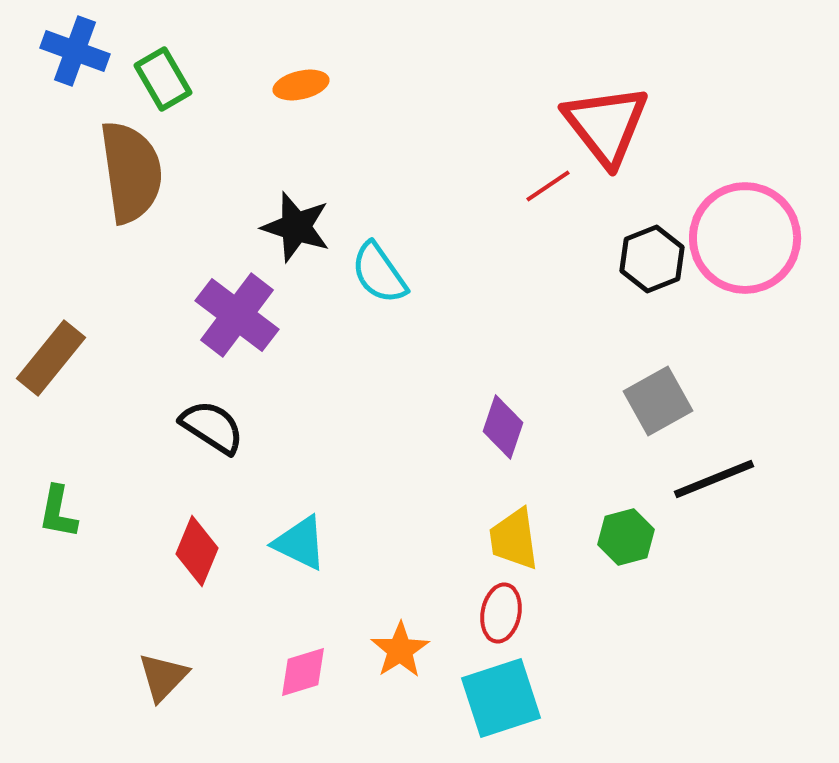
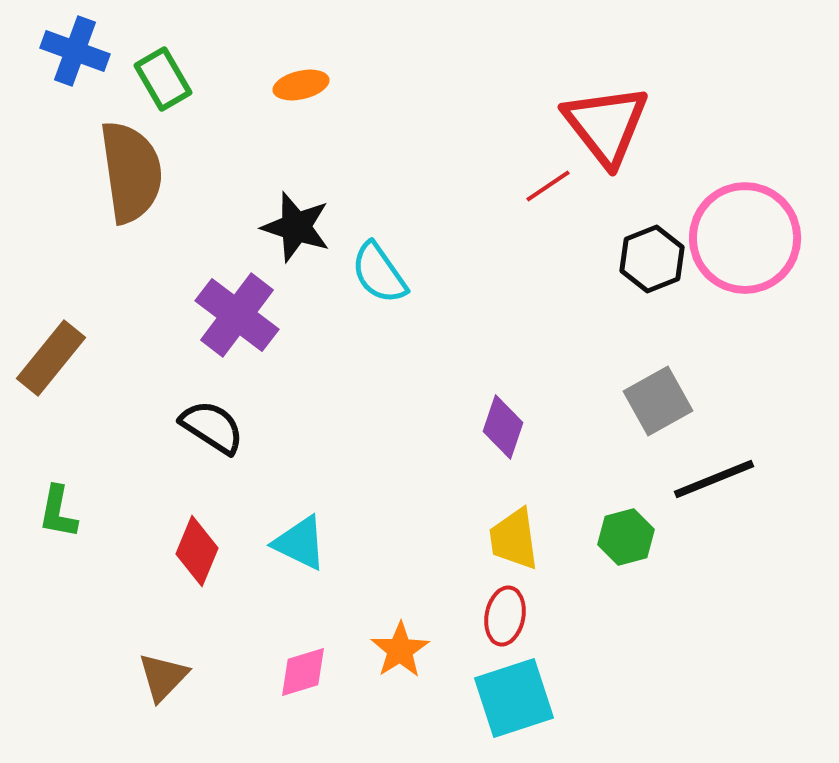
red ellipse: moved 4 px right, 3 px down
cyan square: moved 13 px right
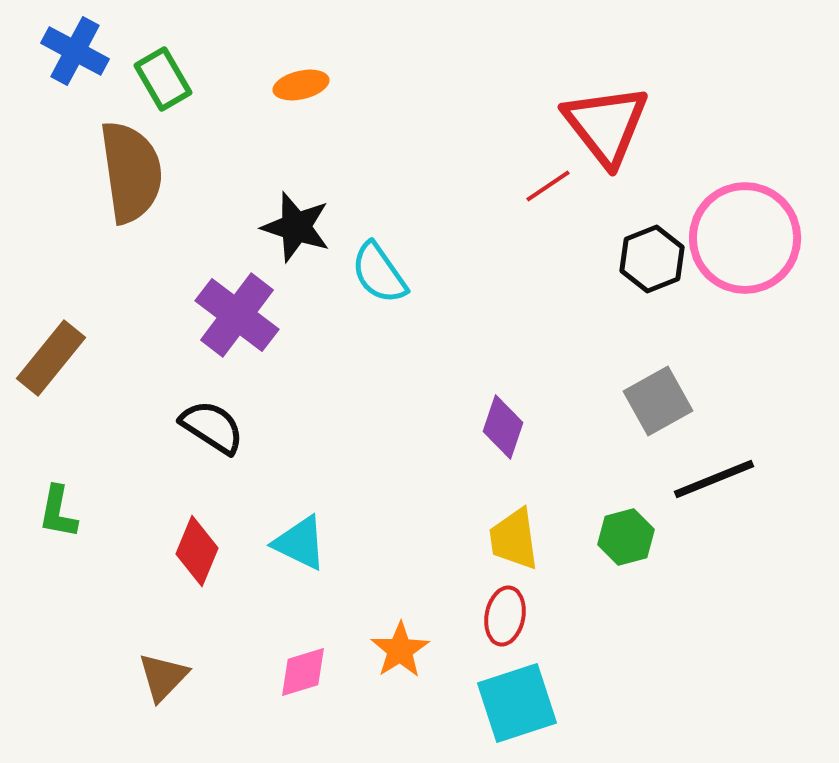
blue cross: rotated 8 degrees clockwise
cyan square: moved 3 px right, 5 px down
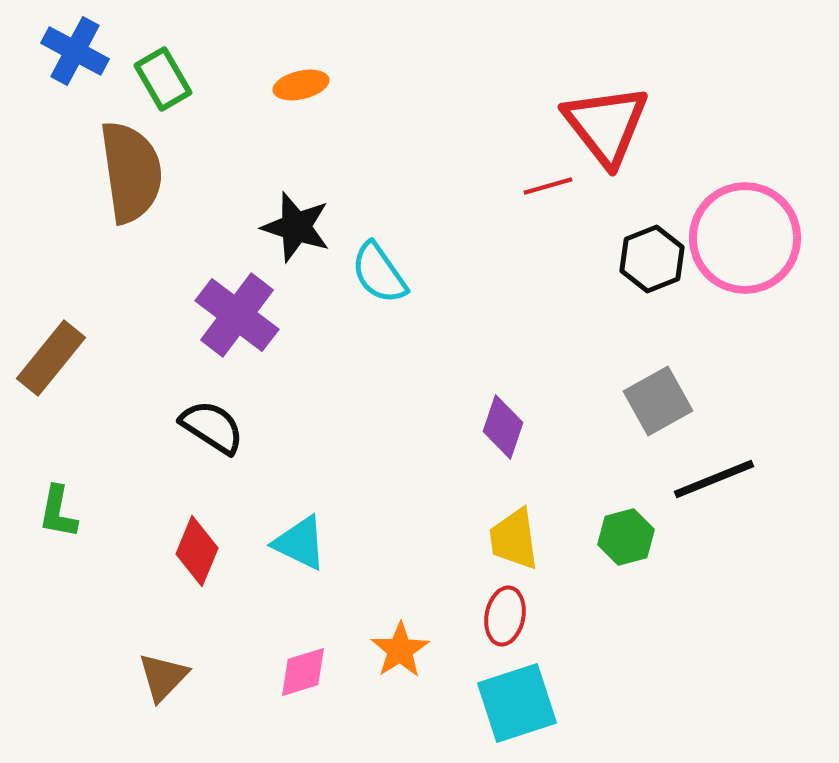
red line: rotated 18 degrees clockwise
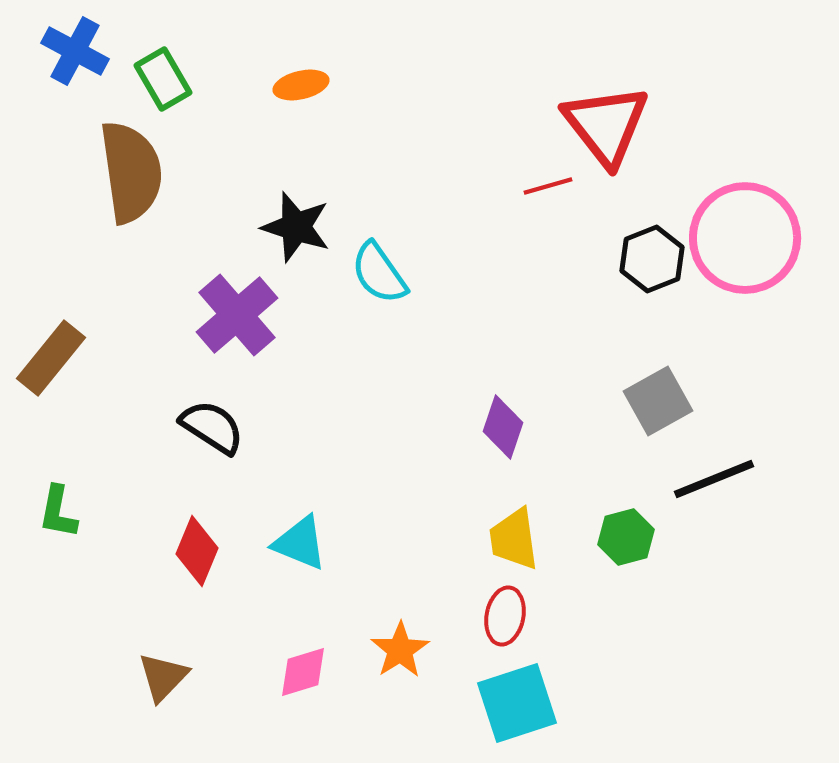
purple cross: rotated 12 degrees clockwise
cyan triangle: rotated 4 degrees counterclockwise
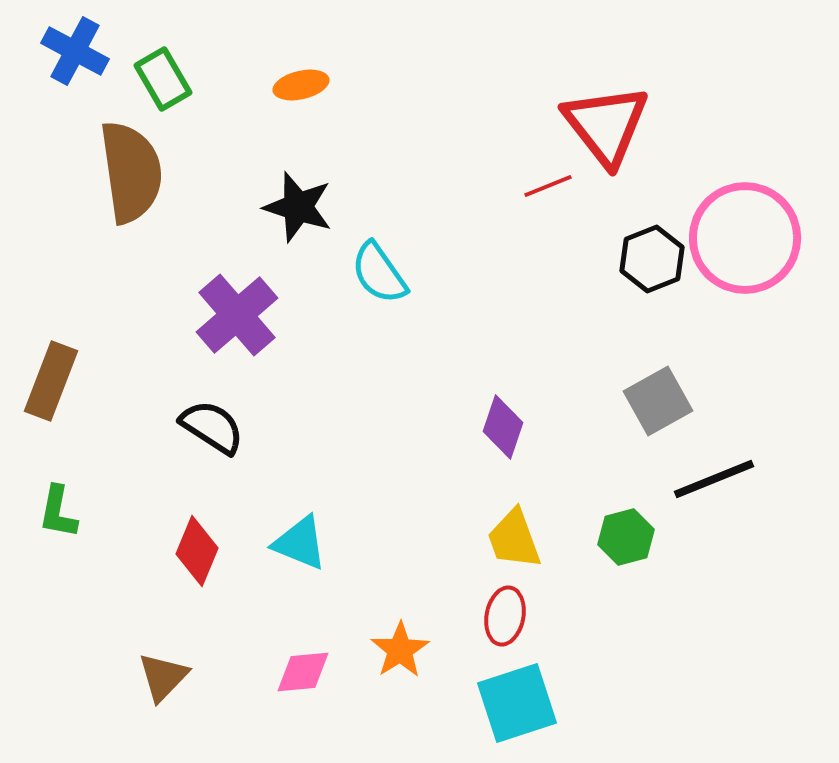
red line: rotated 6 degrees counterclockwise
black star: moved 2 px right, 20 px up
brown rectangle: moved 23 px down; rotated 18 degrees counterclockwise
yellow trapezoid: rotated 12 degrees counterclockwise
pink diamond: rotated 12 degrees clockwise
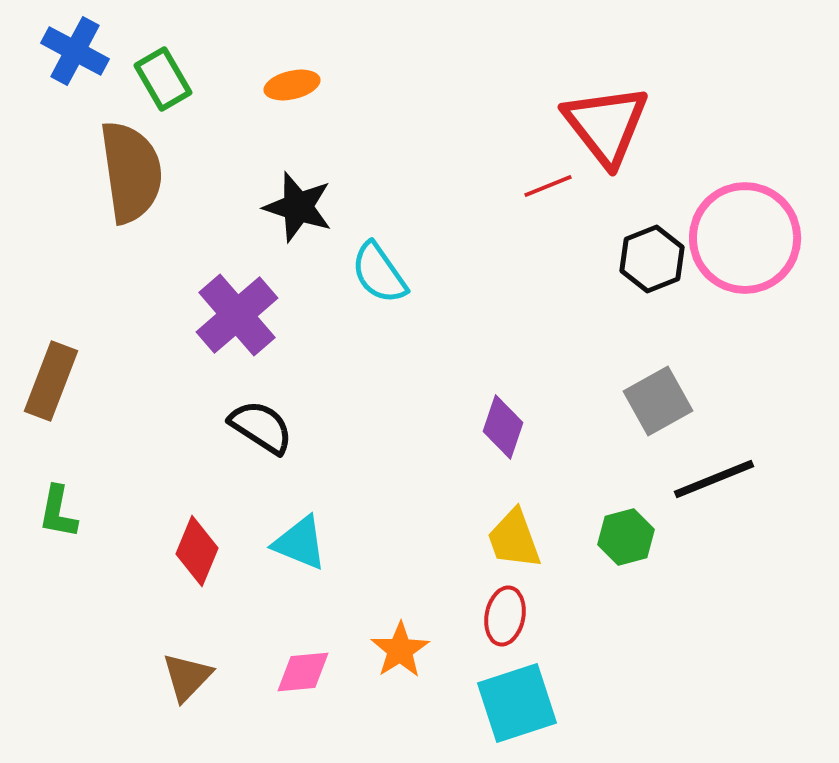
orange ellipse: moved 9 px left
black semicircle: moved 49 px right
brown triangle: moved 24 px right
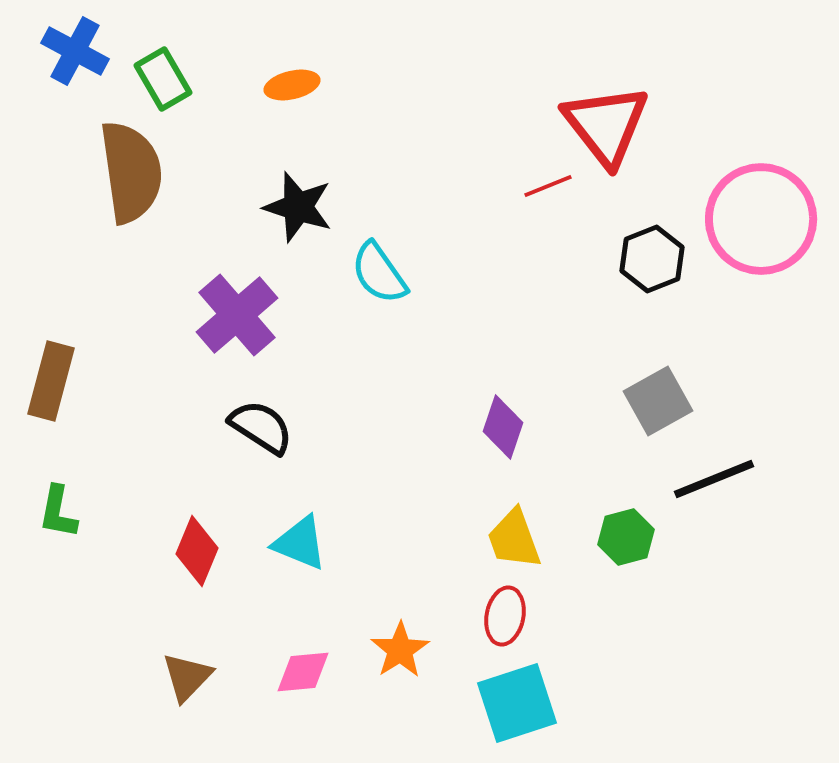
pink circle: moved 16 px right, 19 px up
brown rectangle: rotated 6 degrees counterclockwise
